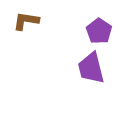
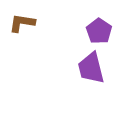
brown L-shape: moved 4 px left, 2 px down
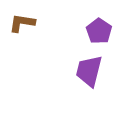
purple trapezoid: moved 2 px left, 3 px down; rotated 28 degrees clockwise
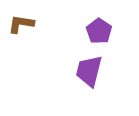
brown L-shape: moved 1 px left, 1 px down
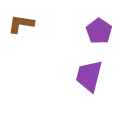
purple trapezoid: moved 5 px down
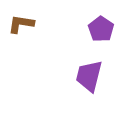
purple pentagon: moved 2 px right, 2 px up
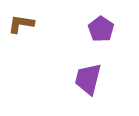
purple trapezoid: moved 1 px left, 3 px down
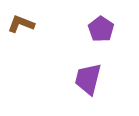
brown L-shape: rotated 12 degrees clockwise
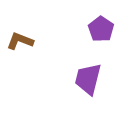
brown L-shape: moved 1 px left, 17 px down
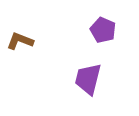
purple pentagon: moved 2 px right, 1 px down; rotated 10 degrees counterclockwise
